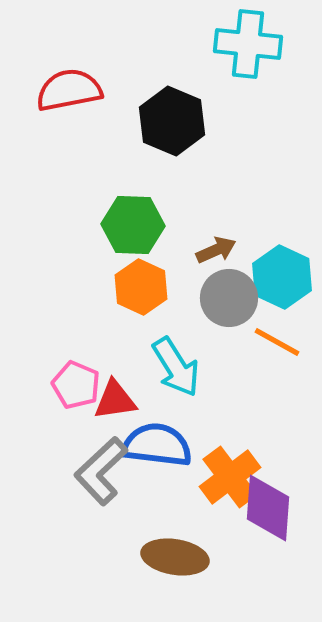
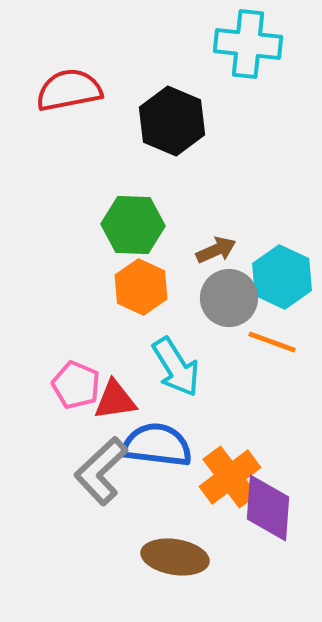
orange line: moved 5 px left; rotated 9 degrees counterclockwise
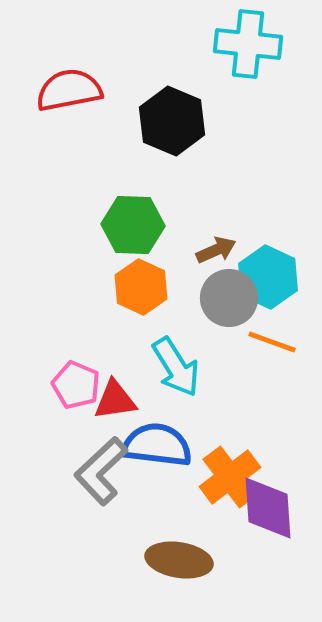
cyan hexagon: moved 14 px left
purple diamond: rotated 8 degrees counterclockwise
brown ellipse: moved 4 px right, 3 px down
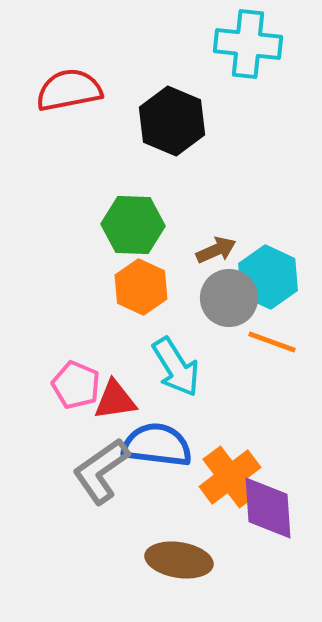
gray L-shape: rotated 8 degrees clockwise
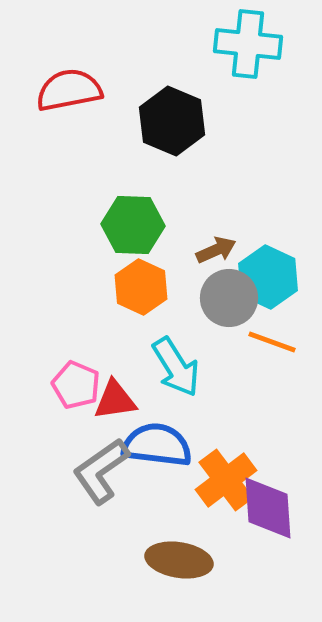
orange cross: moved 4 px left, 3 px down
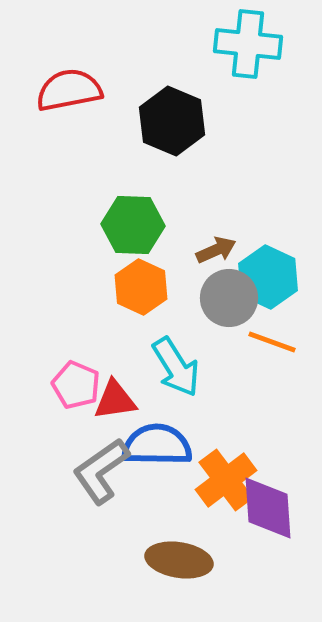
blue semicircle: rotated 6 degrees counterclockwise
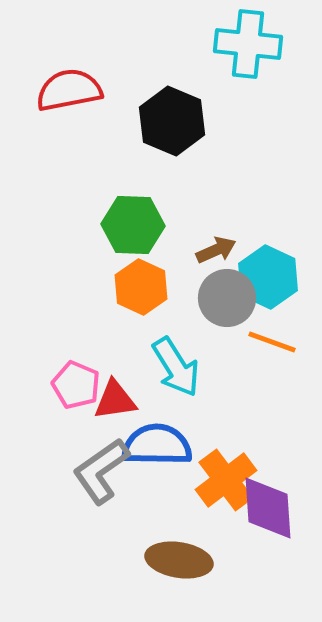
gray circle: moved 2 px left
